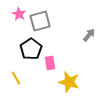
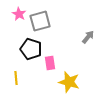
gray arrow: moved 1 px left, 2 px down
black pentagon: rotated 20 degrees counterclockwise
yellow line: rotated 24 degrees clockwise
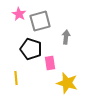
gray arrow: moved 22 px left; rotated 32 degrees counterclockwise
yellow star: moved 2 px left, 1 px down
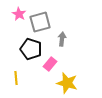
gray square: moved 1 px down
gray arrow: moved 4 px left, 2 px down
pink rectangle: moved 1 px down; rotated 48 degrees clockwise
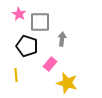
gray square: rotated 15 degrees clockwise
black pentagon: moved 4 px left, 3 px up
yellow line: moved 3 px up
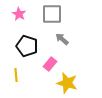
gray square: moved 12 px right, 8 px up
gray arrow: rotated 56 degrees counterclockwise
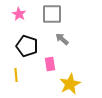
pink rectangle: rotated 48 degrees counterclockwise
yellow star: moved 3 px right, 1 px down; rotated 30 degrees clockwise
